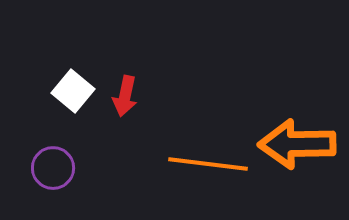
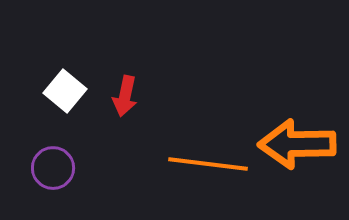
white square: moved 8 px left
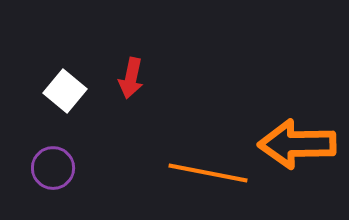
red arrow: moved 6 px right, 18 px up
orange line: moved 9 px down; rotated 4 degrees clockwise
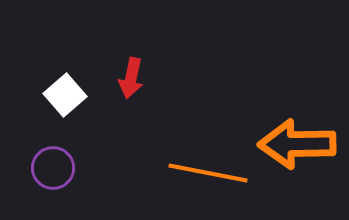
white square: moved 4 px down; rotated 9 degrees clockwise
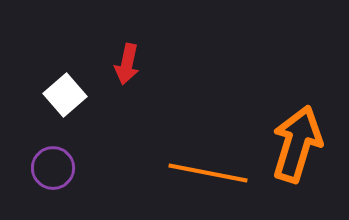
red arrow: moved 4 px left, 14 px up
orange arrow: rotated 108 degrees clockwise
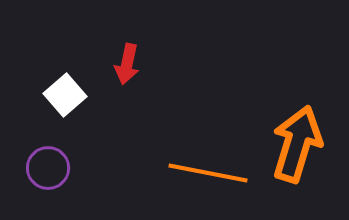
purple circle: moved 5 px left
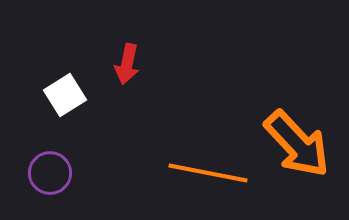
white square: rotated 9 degrees clockwise
orange arrow: rotated 120 degrees clockwise
purple circle: moved 2 px right, 5 px down
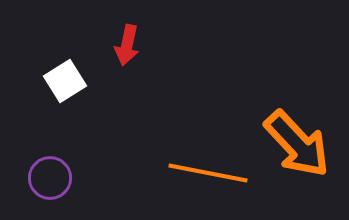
red arrow: moved 19 px up
white square: moved 14 px up
purple circle: moved 5 px down
